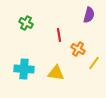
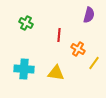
red line: rotated 16 degrees clockwise
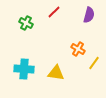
red line: moved 5 px left, 23 px up; rotated 40 degrees clockwise
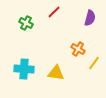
purple semicircle: moved 1 px right, 3 px down
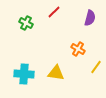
yellow line: moved 2 px right, 4 px down
cyan cross: moved 5 px down
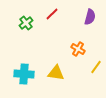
red line: moved 2 px left, 2 px down
purple semicircle: moved 1 px up
green cross: rotated 24 degrees clockwise
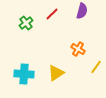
purple semicircle: moved 8 px left, 6 px up
yellow triangle: rotated 42 degrees counterclockwise
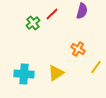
green cross: moved 7 px right
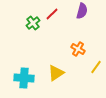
cyan cross: moved 4 px down
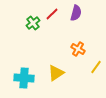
purple semicircle: moved 6 px left, 2 px down
